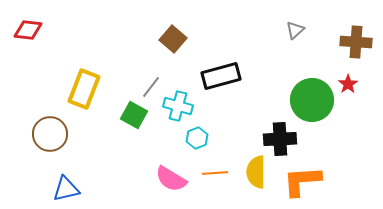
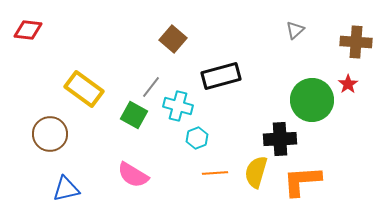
yellow rectangle: rotated 75 degrees counterclockwise
yellow semicircle: rotated 16 degrees clockwise
pink semicircle: moved 38 px left, 4 px up
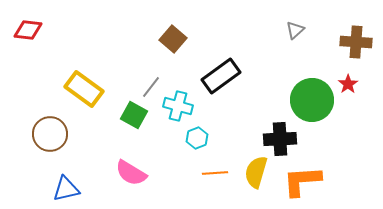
black rectangle: rotated 21 degrees counterclockwise
pink semicircle: moved 2 px left, 2 px up
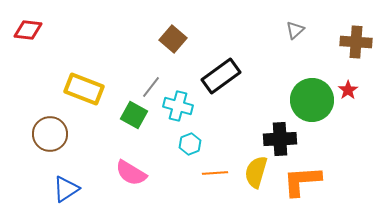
red star: moved 6 px down
yellow rectangle: rotated 15 degrees counterclockwise
cyan hexagon: moved 7 px left, 6 px down
blue triangle: rotated 20 degrees counterclockwise
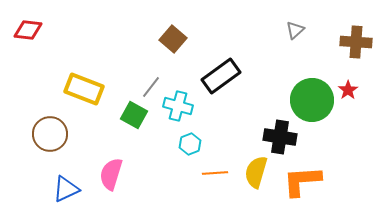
black cross: moved 2 px up; rotated 12 degrees clockwise
pink semicircle: moved 20 px left, 1 px down; rotated 76 degrees clockwise
blue triangle: rotated 8 degrees clockwise
